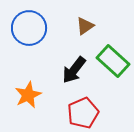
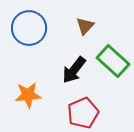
brown triangle: rotated 12 degrees counterclockwise
orange star: rotated 20 degrees clockwise
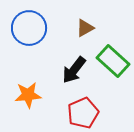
brown triangle: moved 2 px down; rotated 18 degrees clockwise
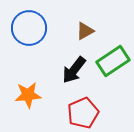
brown triangle: moved 3 px down
green rectangle: rotated 76 degrees counterclockwise
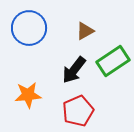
red pentagon: moved 5 px left, 2 px up
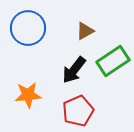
blue circle: moved 1 px left
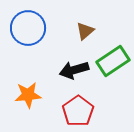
brown triangle: rotated 12 degrees counterclockwise
black arrow: rotated 36 degrees clockwise
red pentagon: rotated 12 degrees counterclockwise
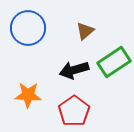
green rectangle: moved 1 px right, 1 px down
orange star: rotated 8 degrees clockwise
red pentagon: moved 4 px left
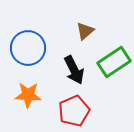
blue circle: moved 20 px down
black arrow: rotated 100 degrees counterclockwise
red pentagon: rotated 12 degrees clockwise
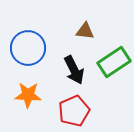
brown triangle: rotated 48 degrees clockwise
